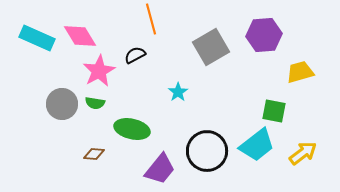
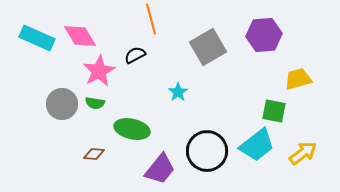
gray square: moved 3 px left
yellow trapezoid: moved 2 px left, 7 px down
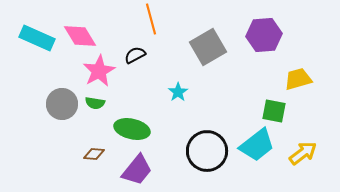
purple trapezoid: moved 23 px left, 1 px down
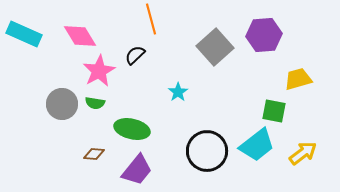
cyan rectangle: moved 13 px left, 4 px up
gray square: moved 7 px right; rotated 12 degrees counterclockwise
black semicircle: rotated 15 degrees counterclockwise
